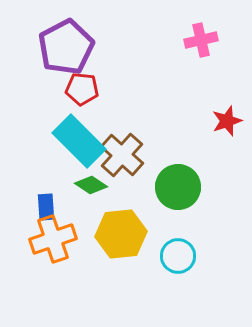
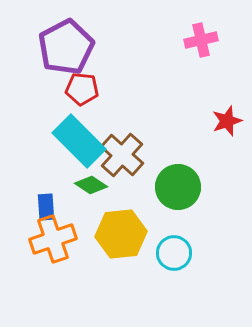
cyan circle: moved 4 px left, 3 px up
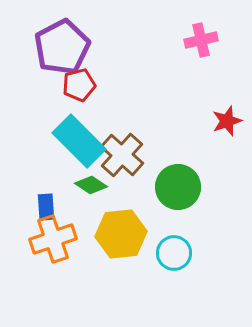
purple pentagon: moved 4 px left
red pentagon: moved 3 px left, 4 px up; rotated 20 degrees counterclockwise
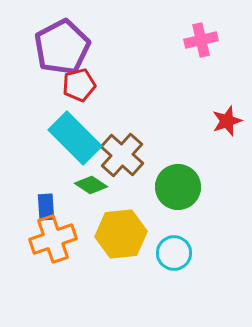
cyan rectangle: moved 4 px left, 3 px up
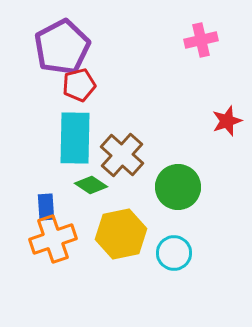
cyan rectangle: rotated 46 degrees clockwise
yellow hexagon: rotated 6 degrees counterclockwise
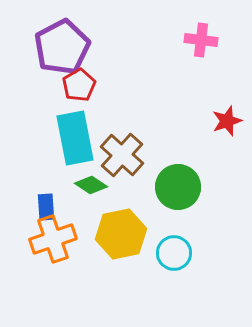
pink cross: rotated 20 degrees clockwise
red pentagon: rotated 16 degrees counterclockwise
cyan rectangle: rotated 12 degrees counterclockwise
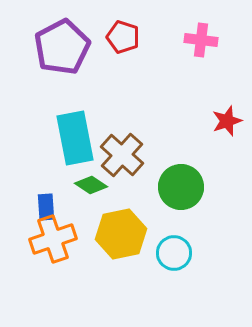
red pentagon: moved 44 px right, 48 px up; rotated 24 degrees counterclockwise
green circle: moved 3 px right
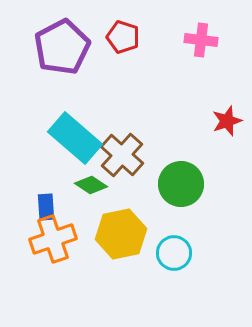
cyan rectangle: rotated 38 degrees counterclockwise
green circle: moved 3 px up
